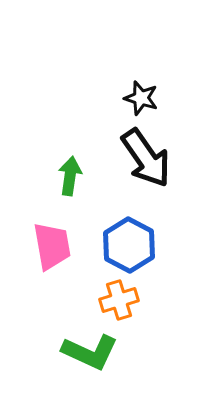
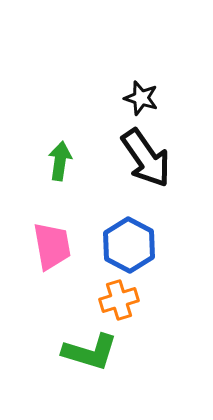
green arrow: moved 10 px left, 15 px up
green L-shape: rotated 8 degrees counterclockwise
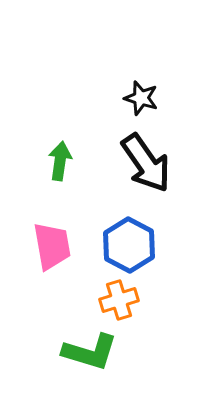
black arrow: moved 5 px down
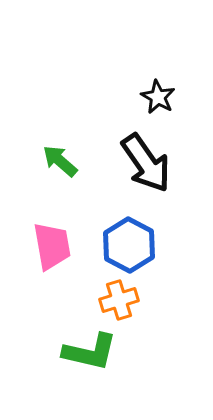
black star: moved 17 px right, 1 px up; rotated 12 degrees clockwise
green arrow: rotated 57 degrees counterclockwise
green L-shape: rotated 4 degrees counterclockwise
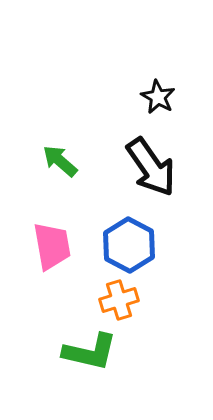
black arrow: moved 5 px right, 4 px down
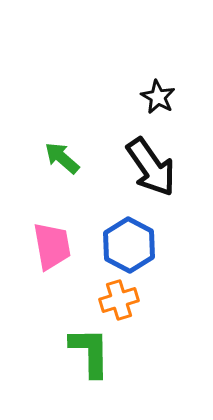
green arrow: moved 2 px right, 3 px up
green L-shape: rotated 104 degrees counterclockwise
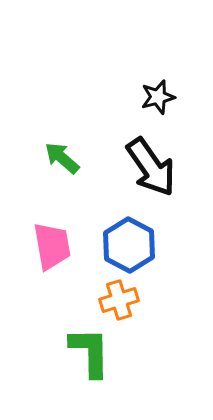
black star: rotated 28 degrees clockwise
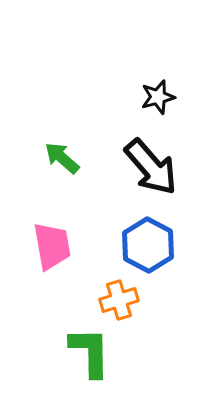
black arrow: rotated 6 degrees counterclockwise
blue hexagon: moved 19 px right
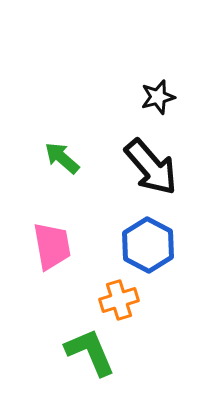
green L-shape: rotated 22 degrees counterclockwise
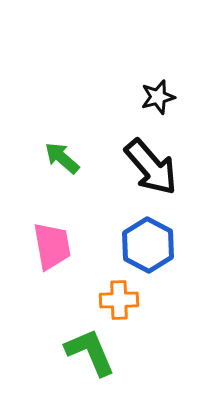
orange cross: rotated 15 degrees clockwise
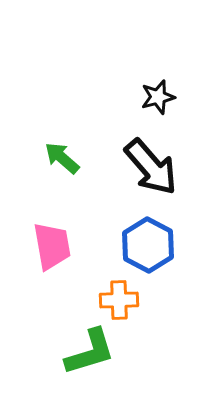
green L-shape: rotated 96 degrees clockwise
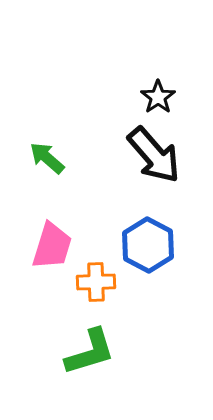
black star: rotated 20 degrees counterclockwise
green arrow: moved 15 px left
black arrow: moved 3 px right, 12 px up
pink trapezoid: rotated 27 degrees clockwise
orange cross: moved 23 px left, 18 px up
